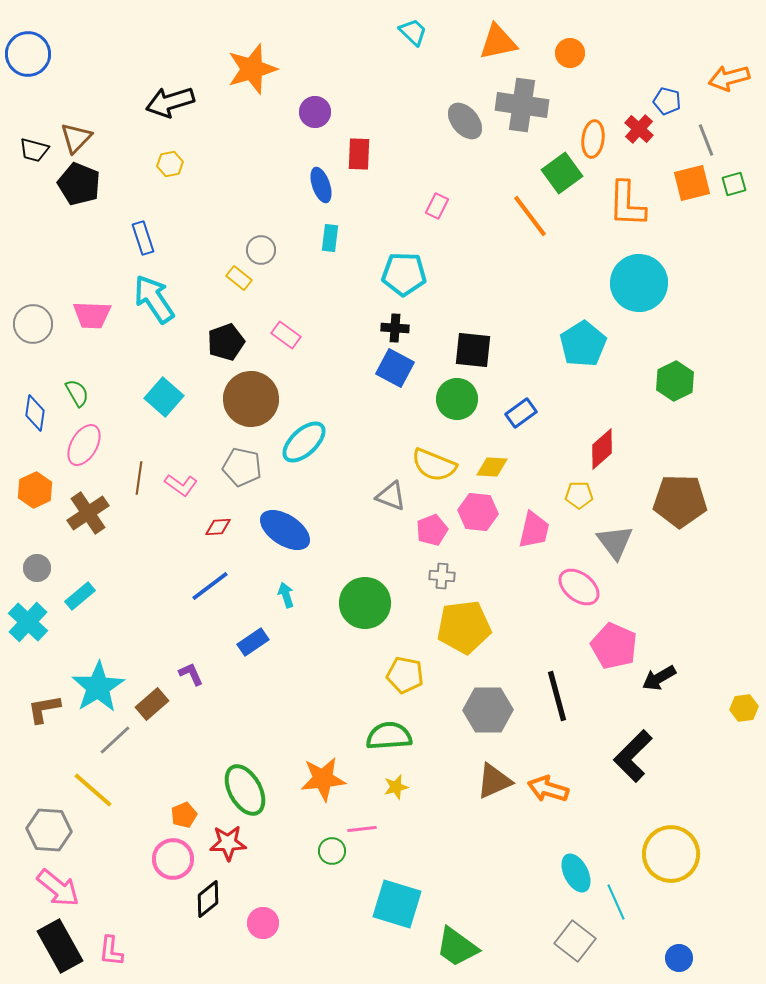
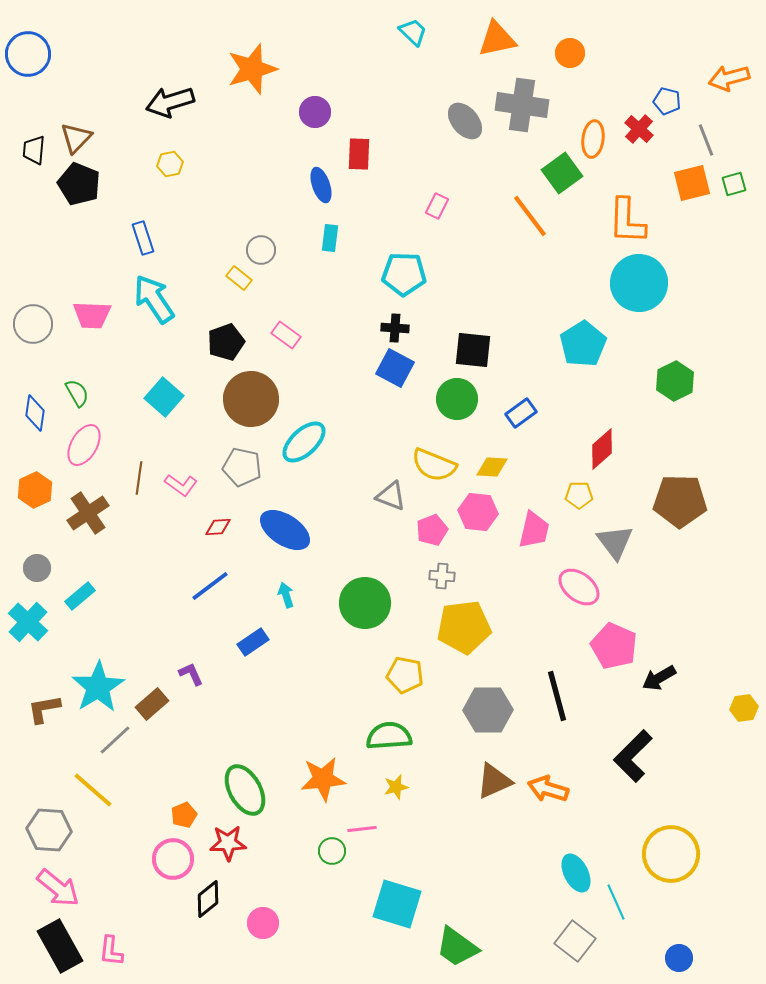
orange triangle at (498, 42): moved 1 px left, 3 px up
black trapezoid at (34, 150): rotated 80 degrees clockwise
orange L-shape at (627, 204): moved 17 px down
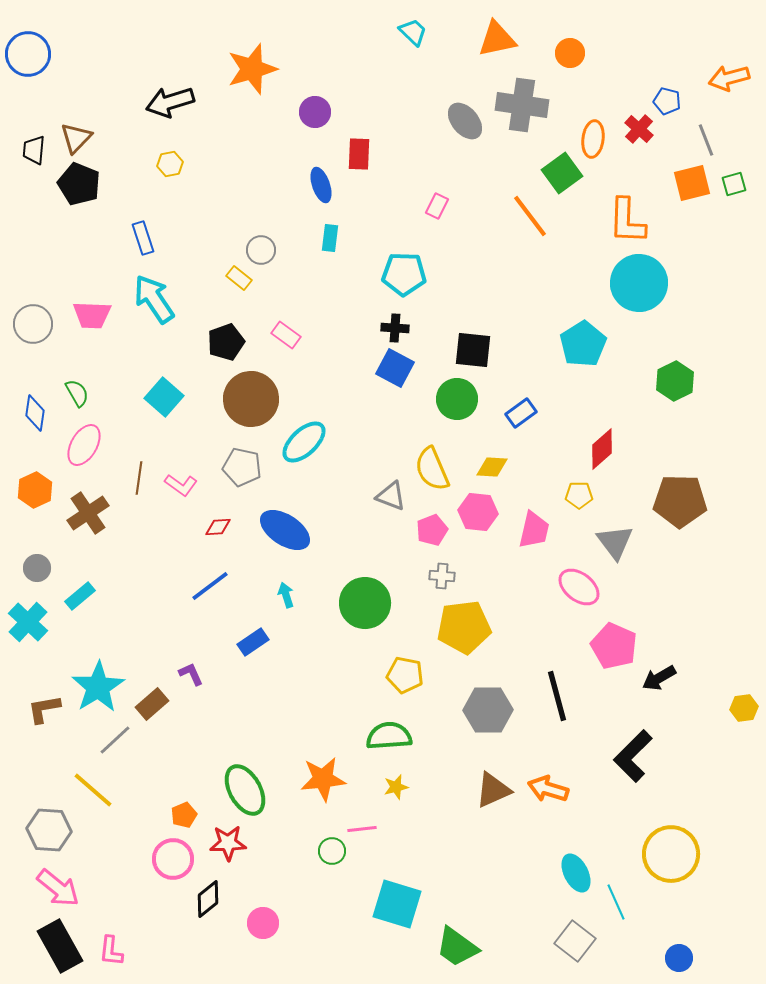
yellow semicircle at (434, 465): moved 2 px left, 4 px down; rotated 45 degrees clockwise
brown triangle at (494, 781): moved 1 px left, 9 px down
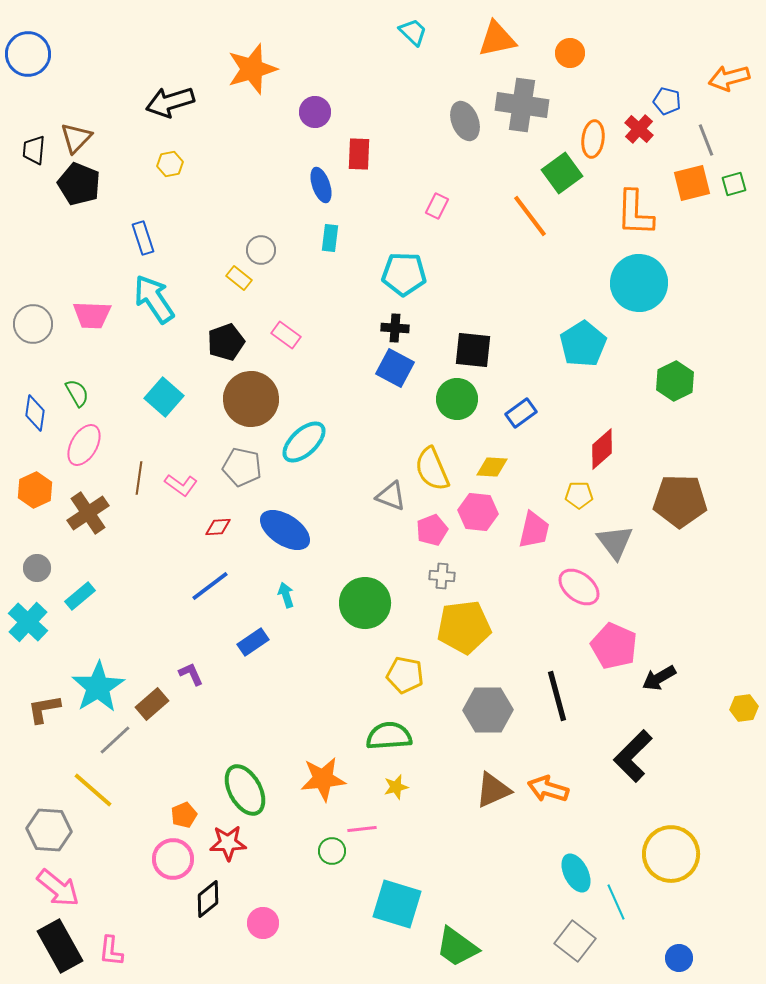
gray ellipse at (465, 121): rotated 18 degrees clockwise
orange L-shape at (627, 221): moved 8 px right, 8 px up
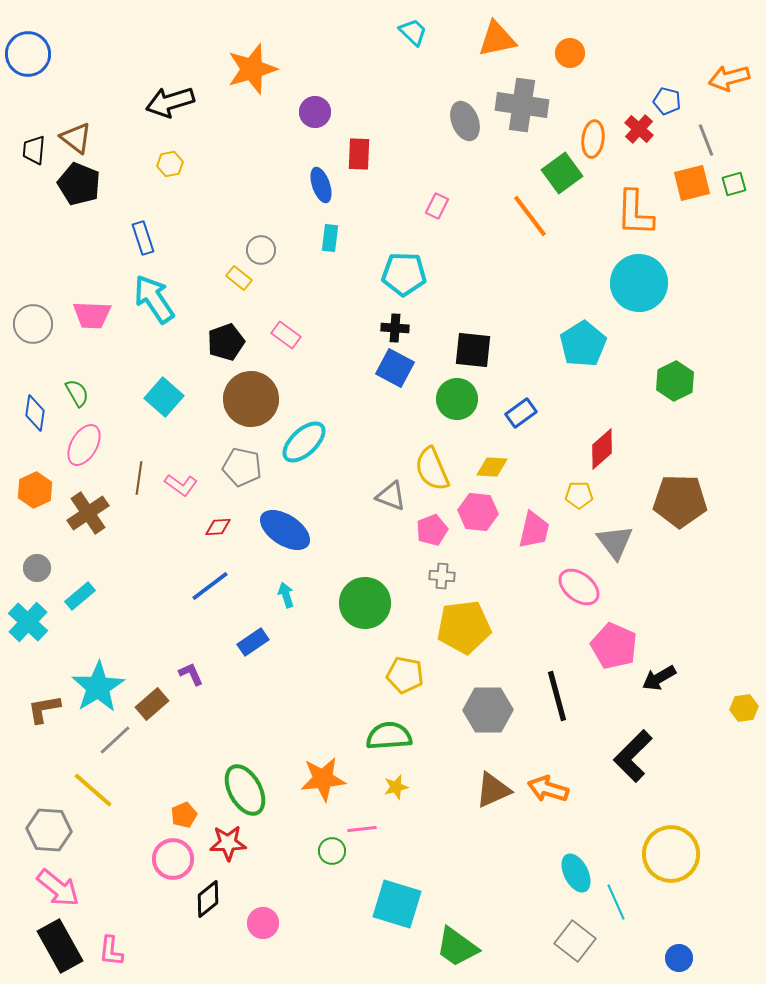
brown triangle at (76, 138): rotated 36 degrees counterclockwise
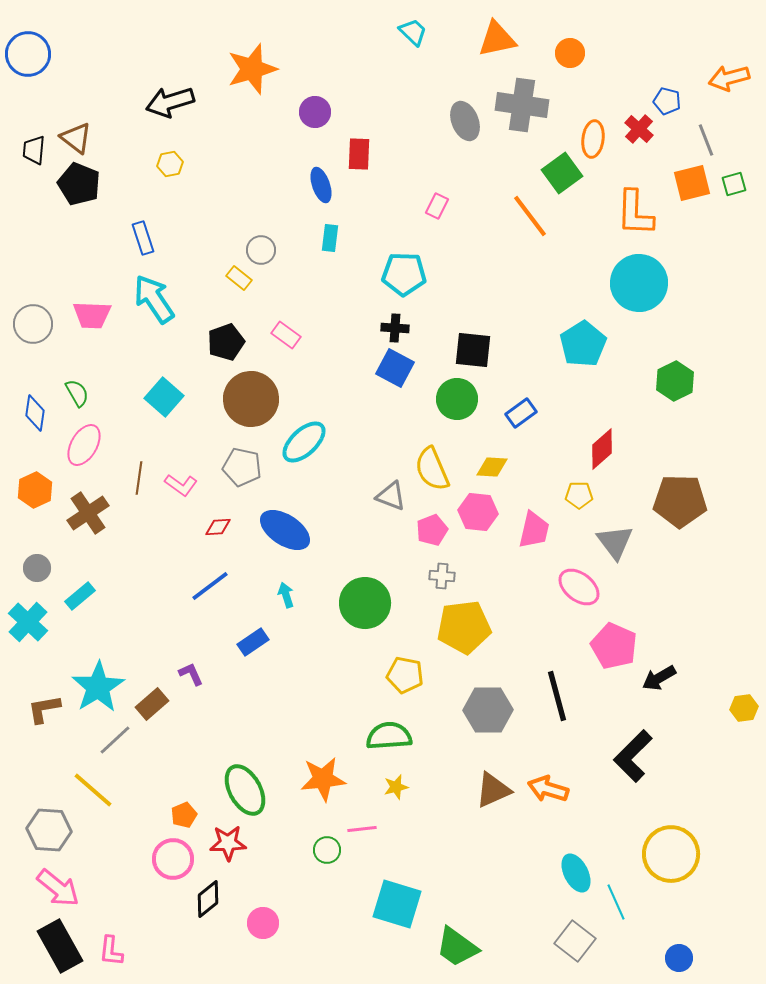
green circle at (332, 851): moved 5 px left, 1 px up
